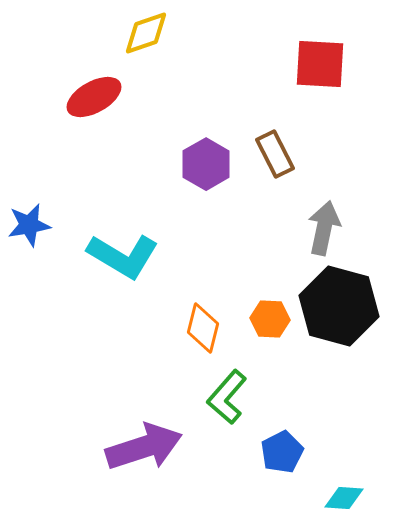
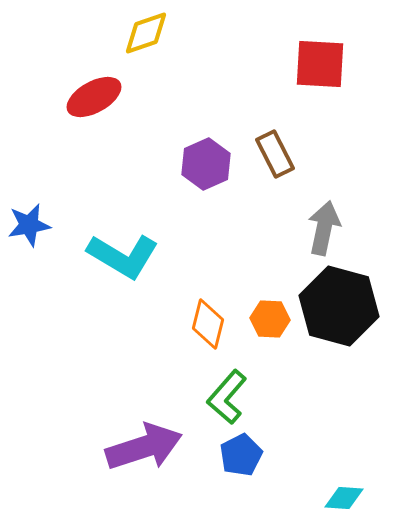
purple hexagon: rotated 6 degrees clockwise
orange diamond: moved 5 px right, 4 px up
blue pentagon: moved 41 px left, 3 px down
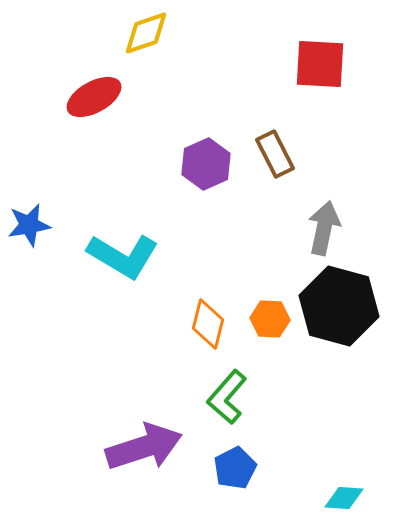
blue pentagon: moved 6 px left, 13 px down
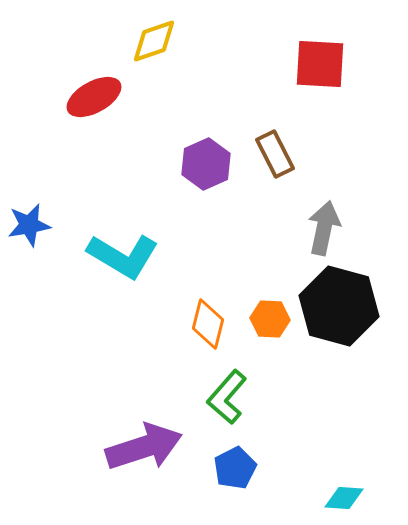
yellow diamond: moved 8 px right, 8 px down
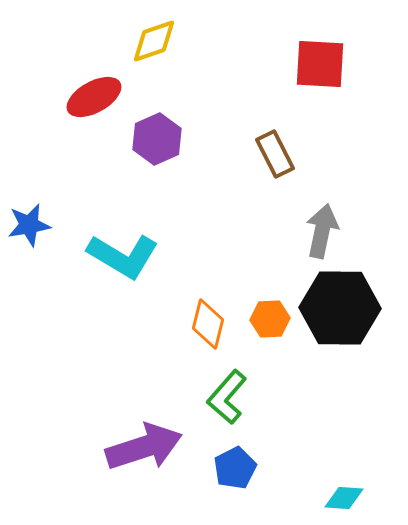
purple hexagon: moved 49 px left, 25 px up
gray arrow: moved 2 px left, 3 px down
black hexagon: moved 1 px right, 2 px down; rotated 14 degrees counterclockwise
orange hexagon: rotated 6 degrees counterclockwise
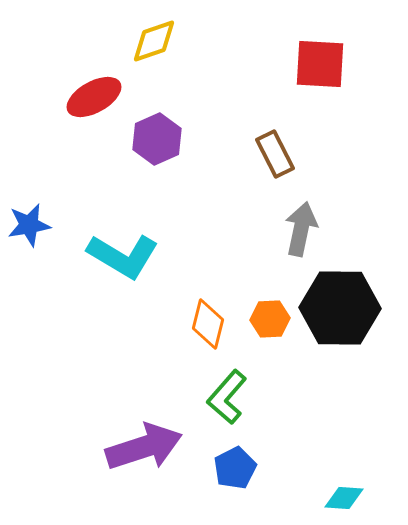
gray arrow: moved 21 px left, 2 px up
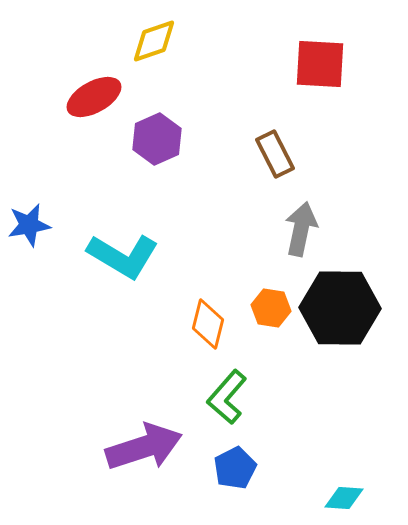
orange hexagon: moved 1 px right, 11 px up; rotated 12 degrees clockwise
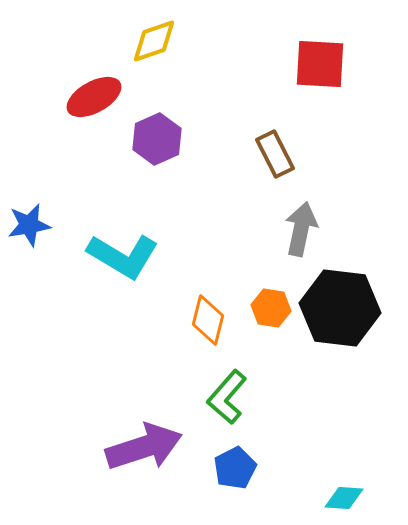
black hexagon: rotated 6 degrees clockwise
orange diamond: moved 4 px up
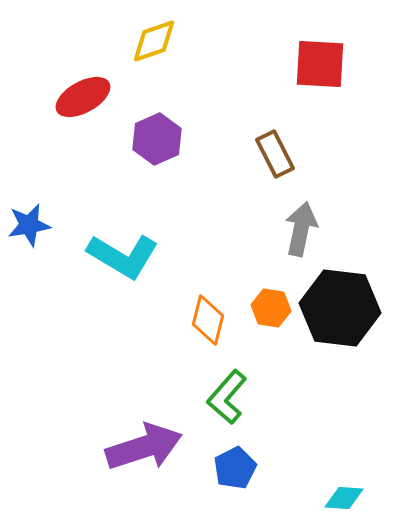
red ellipse: moved 11 px left
